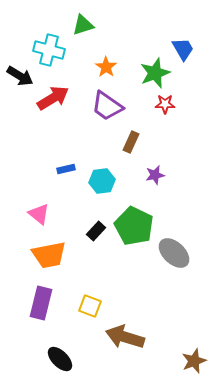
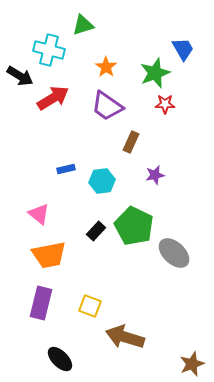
brown star: moved 2 px left, 3 px down
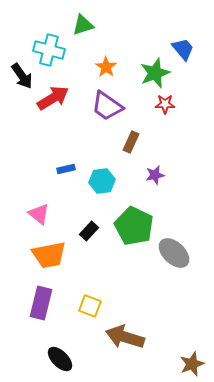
blue trapezoid: rotated 10 degrees counterclockwise
black arrow: moved 2 px right; rotated 24 degrees clockwise
black rectangle: moved 7 px left
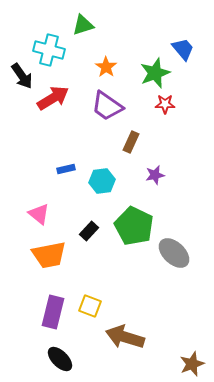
purple rectangle: moved 12 px right, 9 px down
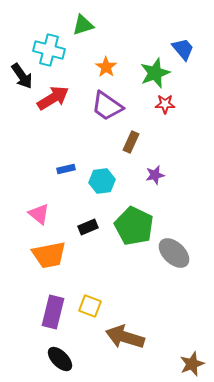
black rectangle: moved 1 px left, 4 px up; rotated 24 degrees clockwise
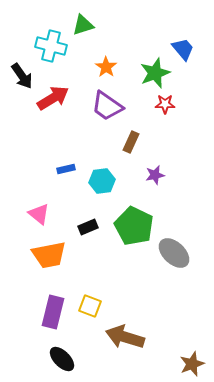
cyan cross: moved 2 px right, 4 px up
black ellipse: moved 2 px right
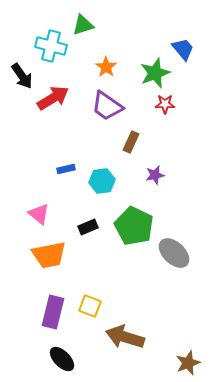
brown star: moved 4 px left, 1 px up
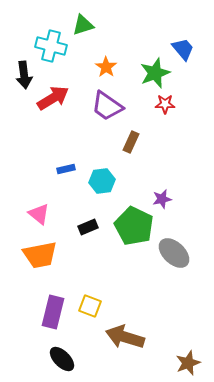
black arrow: moved 2 px right, 1 px up; rotated 28 degrees clockwise
purple star: moved 7 px right, 24 px down
orange trapezoid: moved 9 px left
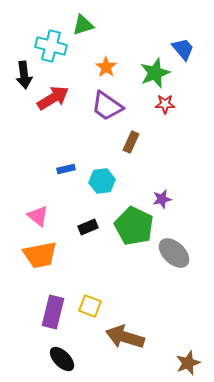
pink triangle: moved 1 px left, 2 px down
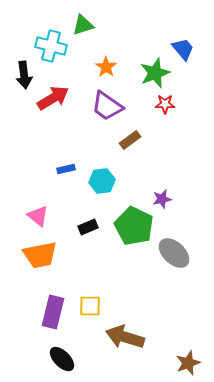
brown rectangle: moved 1 px left, 2 px up; rotated 30 degrees clockwise
yellow square: rotated 20 degrees counterclockwise
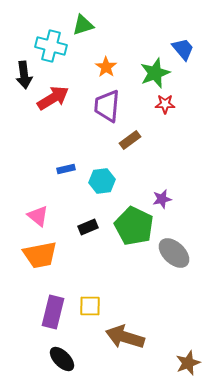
purple trapezoid: rotated 60 degrees clockwise
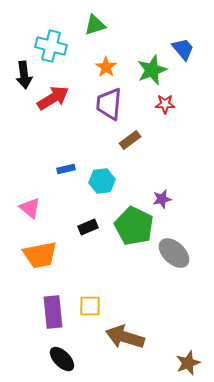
green triangle: moved 12 px right
green star: moved 3 px left, 3 px up
purple trapezoid: moved 2 px right, 2 px up
pink triangle: moved 8 px left, 8 px up
purple rectangle: rotated 20 degrees counterclockwise
